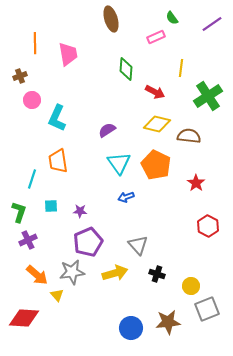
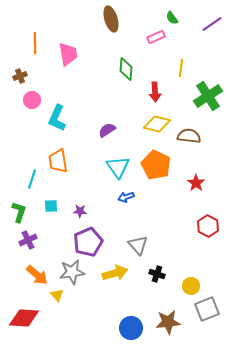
red arrow: rotated 60 degrees clockwise
cyan triangle: moved 1 px left, 4 px down
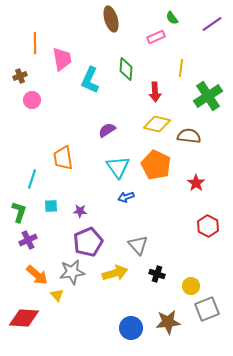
pink trapezoid: moved 6 px left, 5 px down
cyan L-shape: moved 33 px right, 38 px up
orange trapezoid: moved 5 px right, 3 px up
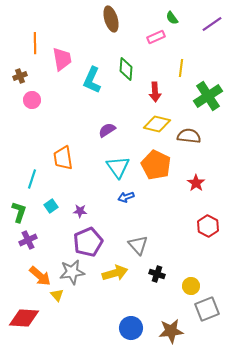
cyan L-shape: moved 2 px right
cyan square: rotated 32 degrees counterclockwise
orange arrow: moved 3 px right, 1 px down
brown star: moved 3 px right, 9 px down
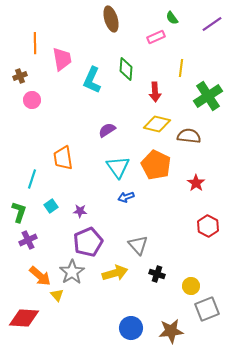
gray star: rotated 25 degrees counterclockwise
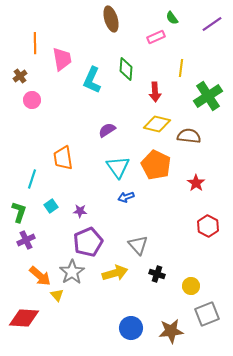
brown cross: rotated 16 degrees counterclockwise
purple cross: moved 2 px left
gray square: moved 5 px down
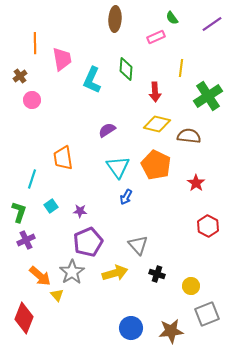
brown ellipse: moved 4 px right; rotated 20 degrees clockwise
blue arrow: rotated 42 degrees counterclockwise
red diamond: rotated 72 degrees counterclockwise
